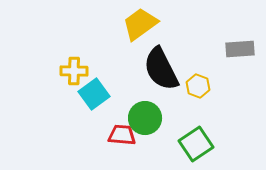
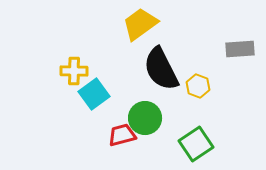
red trapezoid: rotated 20 degrees counterclockwise
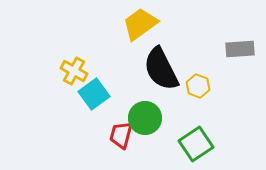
yellow cross: rotated 28 degrees clockwise
red trapezoid: moved 1 px left; rotated 60 degrees counterclockwise
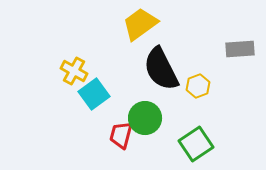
yellow hexagon: rotated 20 degrees clockwise
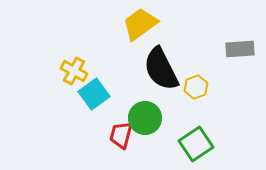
yellow hexagon: moved 2 px left, 1 px down
